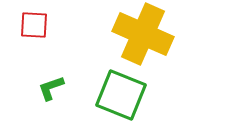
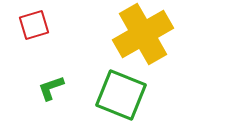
red square: rotated 20 degrees counterclockwise
yellow cross: rotated 36 degrees clockwise
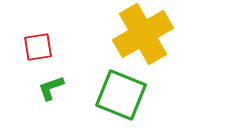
red square: moved 4 px right, 22 px down; rotated 8 degrees clockwise
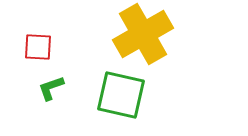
red square: rotated 12 degrees clockwise
green square: rotated 9 degrees counterclockwise
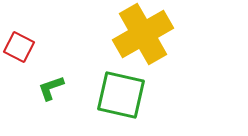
red square: moved 19 px left; rotated 24 degrees clockwise
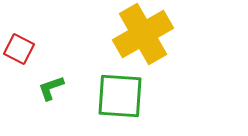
red square: moved 2 px down
green square: moved 1 px left, 1 px down; rotated 9 degrees counterclockwise
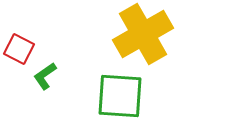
green L-shape: moved 6 px left, 12 px up; rotated 16 degrees counterclockwise
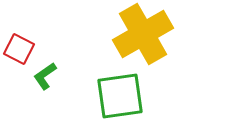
green square: rotated 12 degrees counterclockwise
